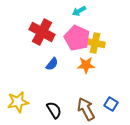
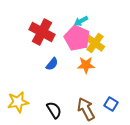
cyan arrow: moved 2 px right, 10 px down
yellow cross: rotated 24 degrees clockwise
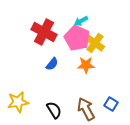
red cross: moved 2 px right
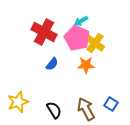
yellow star: rotated 10 degrees counterclockwise
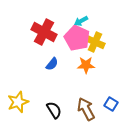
yellow cross: moved 1 px up; rotated 12 degrees counterclockwise
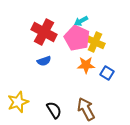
blue semicircle: moved 8 px left, 3 px up; rotated 32 degrees clockwise
blue square: moved 4 px left, 31 px up
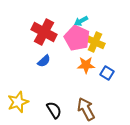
blue semicircle: rotated 24 degrees counterclockwise
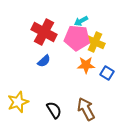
pink pentagon: rotated 20 degrees counterclockwise
